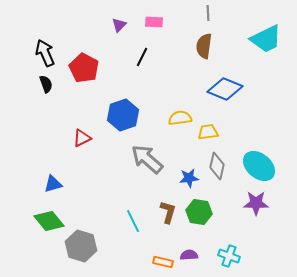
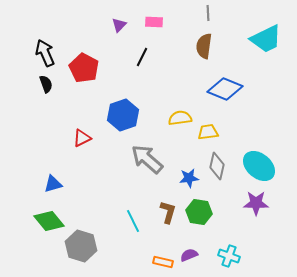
purple semicircle: rotated 18 degrees counterclockwise
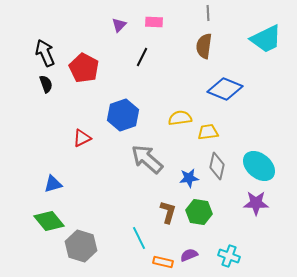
cyan line: moved 6 px right, 17 px down
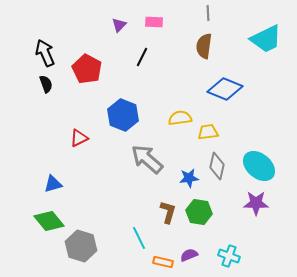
red pentagon: moved 3 px right, 1 px down
blue hexagon: rotated 20 degrees counterclockwise
red triangle: moved 3 px left
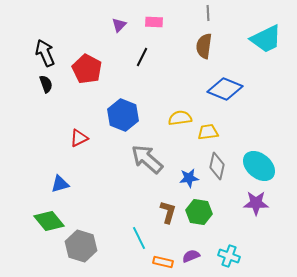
blue triangle: moved 7 px right
purple semicircle: moved 2 px right, 1 px down
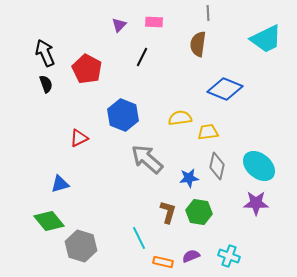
brown semicircle: moved 6 px left, 2 px up
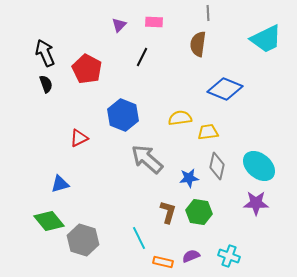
gray hexagon: moved 2 px right, 6 px up
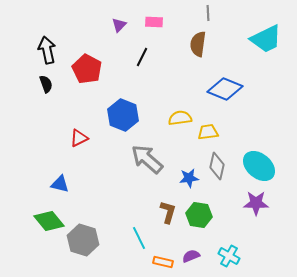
black arrow: moved 2 px right, 3 px up; rotated 12 degrees clockwise
blue triangle: rotated 30 degrees clockwise
green hexagon: moved 3 px down
cyan cross: rotated 10 degrees clockwise
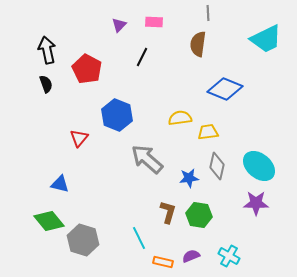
blue hexagon: moved 6 px left
red triangle: rotated 24 degrees counterclockwise
